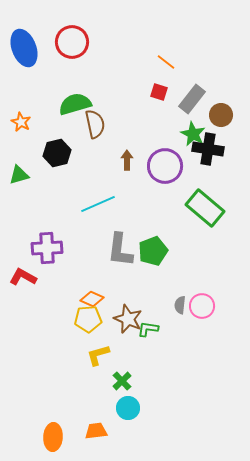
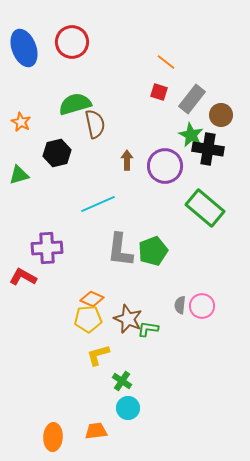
green star: moved 2 px left, 1 px down
green cross: rotated 12 degrees counterclockwise
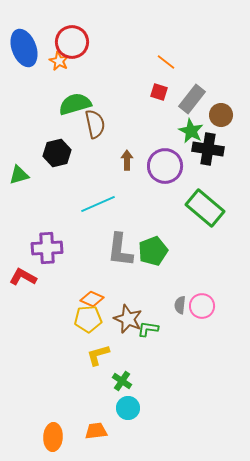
orange star: moved 38 px right, 61 px up
green star: moved 4 px up
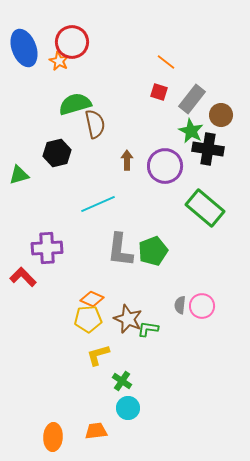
red L-shape: rotated 16 degrees clockwise
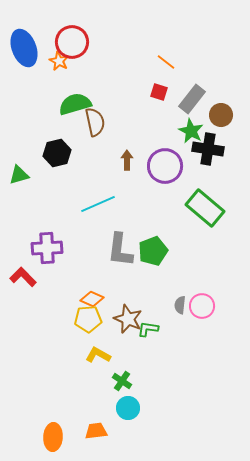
brown semicircle: moved 2 px up
yellow L-shape: rotated 45 degrees clockwise
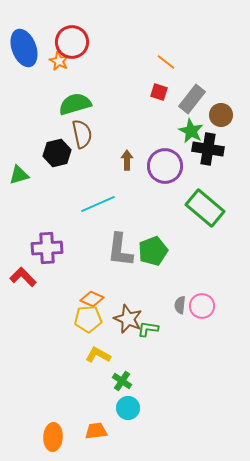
brown semicircle: moved 13 px left, 12 px down
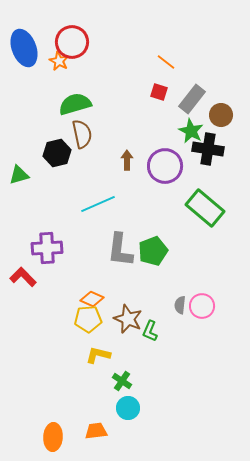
green L-shape: moved 2 px right, 2 px down; rotated 75 degrees counterclockwise
yellow L-shape: rotated 15 degrees counterclockwise
